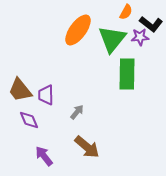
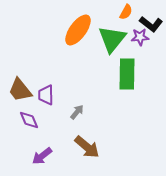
purple arrow: moved 2 px left; rotated 90 degrees counterclockwise
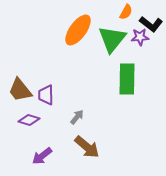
green rectangle: moved 5 px down
gray arrow: moved 5 px down
purple diamond: rotated 50 degrees counterclockwise
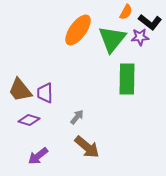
black L-shape: moved 1 px left, 2 px up
purple trapezoid: moved 1 px left, 2 px up
purple arrow: moved 4 px left
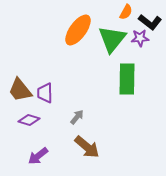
purple star: moved 1 px down
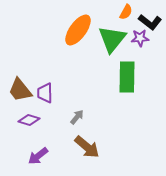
green rectangle: moved 2 px up
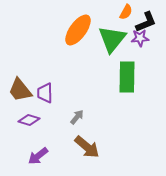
black L-shape: moved 4 px left; rotated 60 degrees counterclockwise
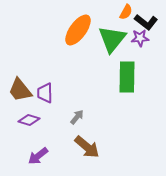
black L-shape: rotated 60 degrees clockwise
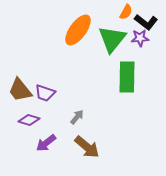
purple trapezoid: rotated 70 degrees counterclockwise
purple arrow: moved 8 px right, 13 px up
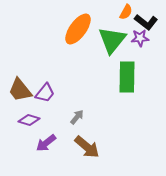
orange ellipse: moved 1 px up
green triangle: moved 1 px down
purple trapezoid: rotated 70 degrees counterclockwise
